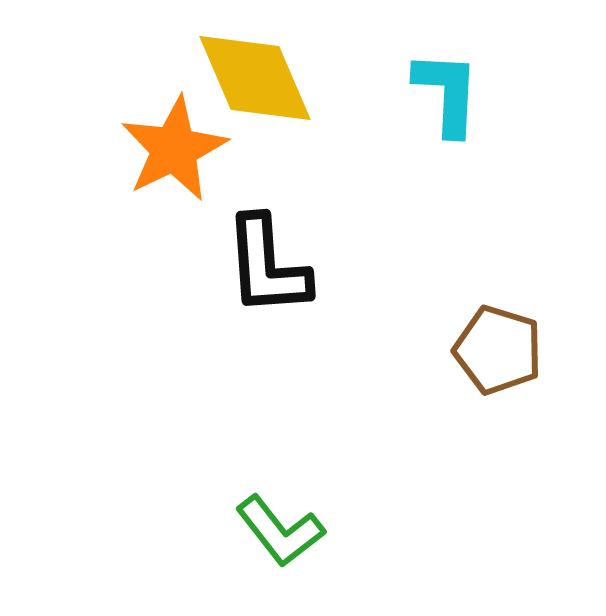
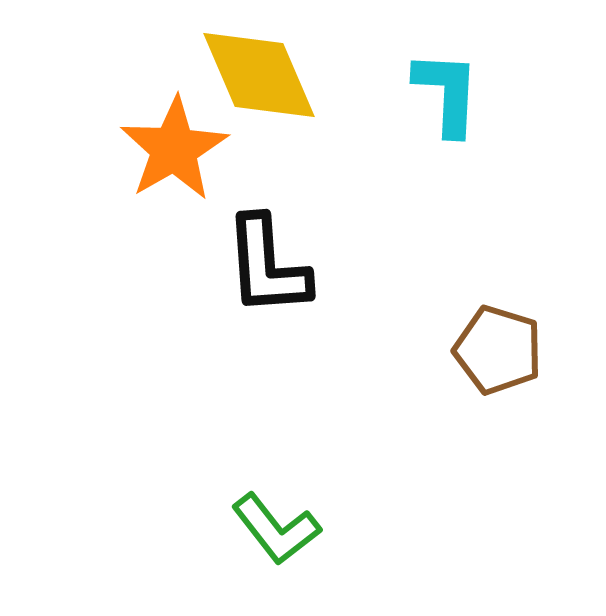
yellow diamond: moved 4 px right, 3 px up
orange star: rotated 4 degrees counterclockwise
green L-shape: moved 4 px left, 2 px up
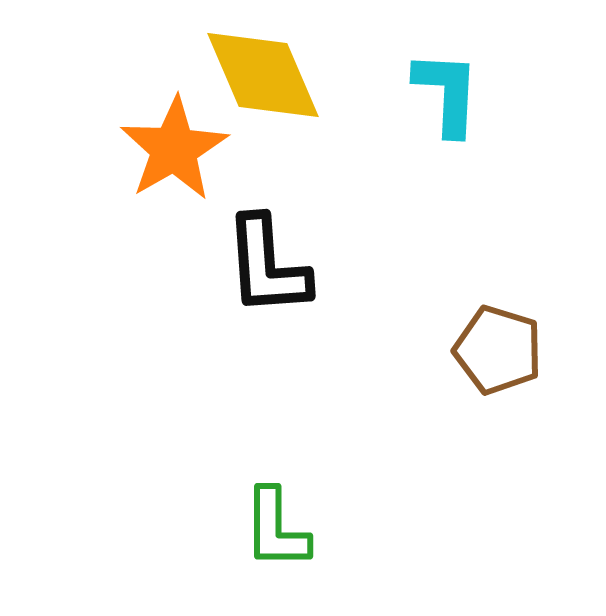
yellow diamond: moved 4 px right
green L-shape: rotated 38 degrees clockwise
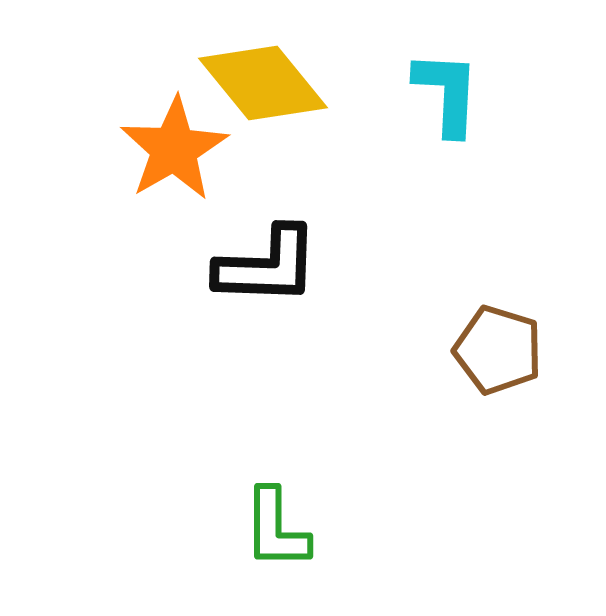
yellow diamond: moved 8 px down; rotated 16 degrees counterclockwise
black L-shape: rotated 84 degrees counterclockwise
